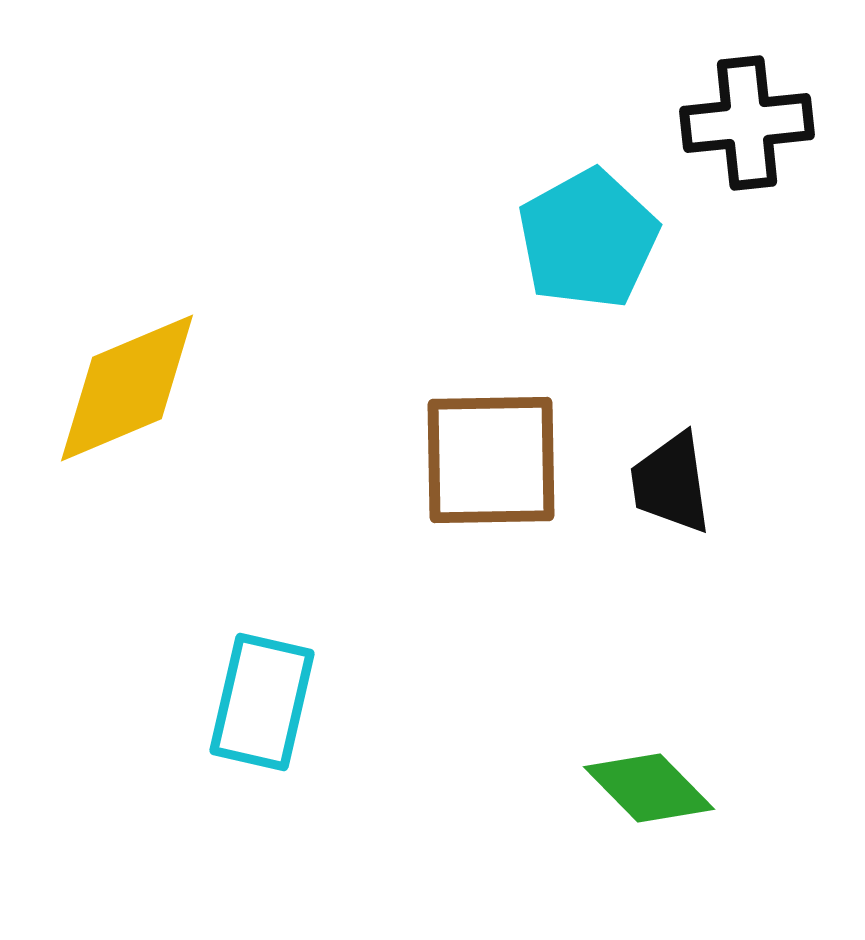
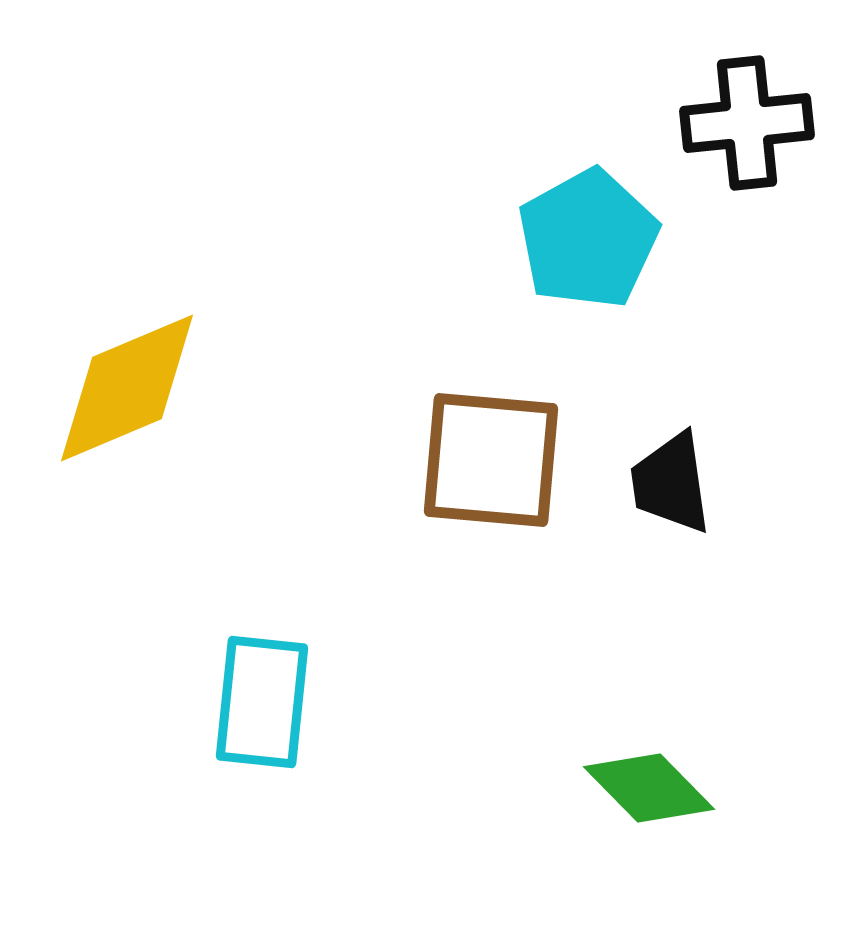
brown square: rotated 6 degrees clockwise
cyan rectangle: rotated 7 degrees counterclockwise
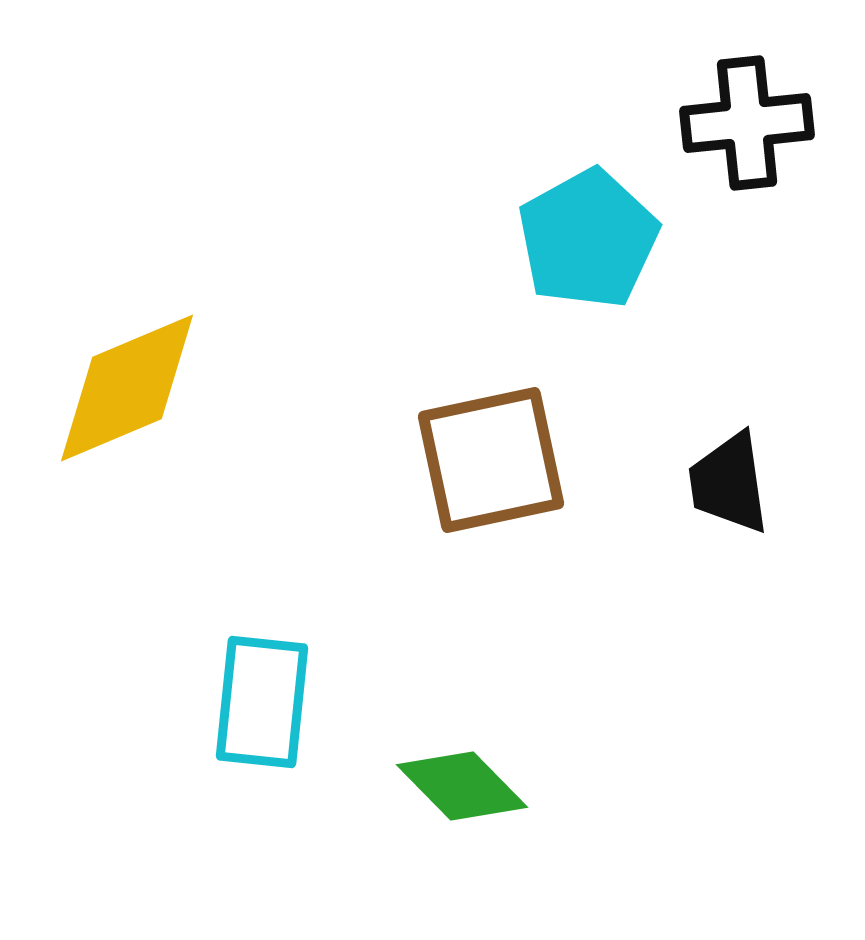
brown square: rotated 17 degrees counterclockwise
black trapezoid: moved 58 px right
green diamond: moved 187 px left, 2 px up
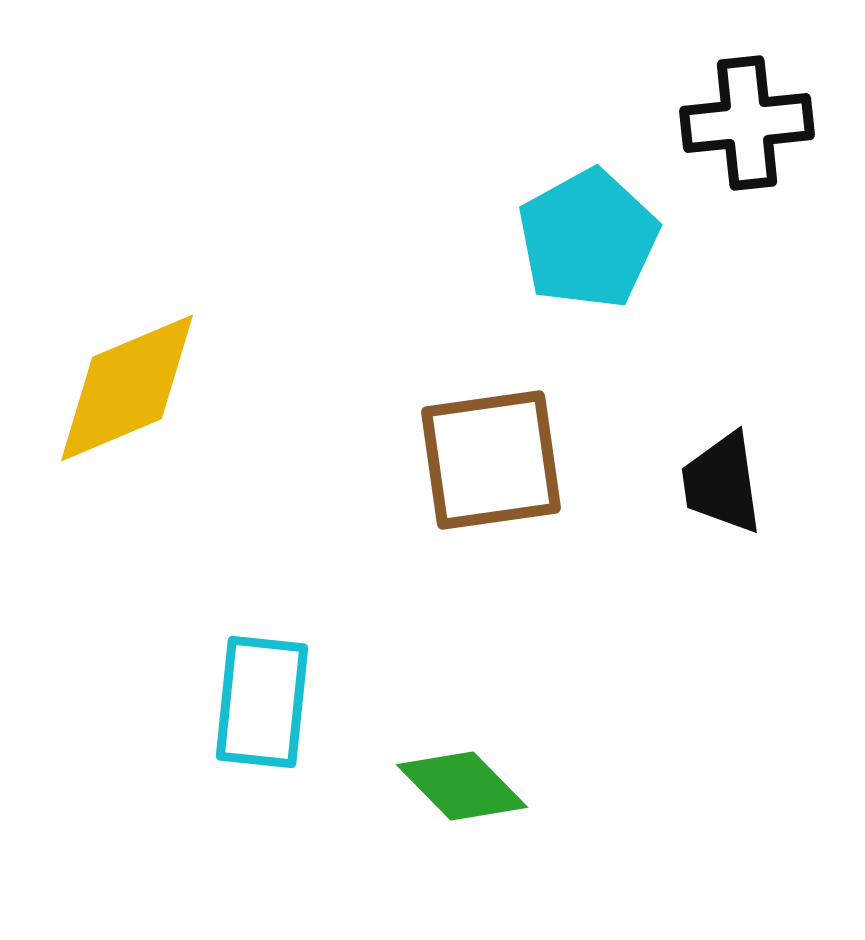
brown square: rotated 4 degrees clockwise
black trapezoid: moved 7 px left
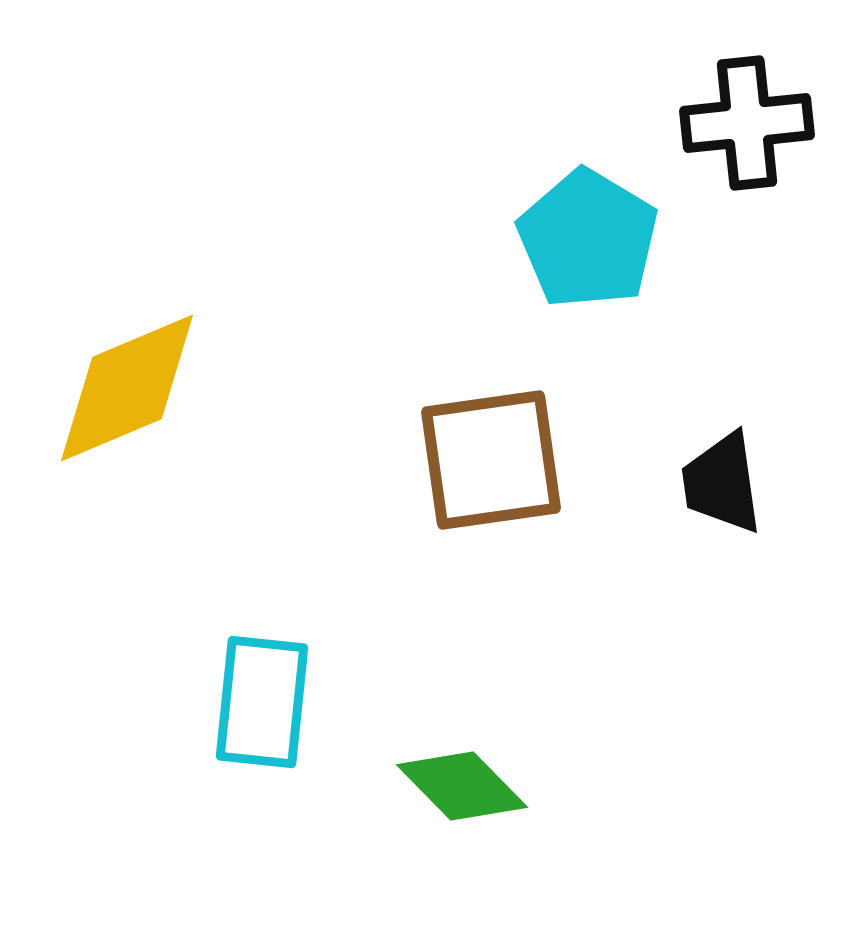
cyan pentagon: rotated 12 degrees counterclockwise
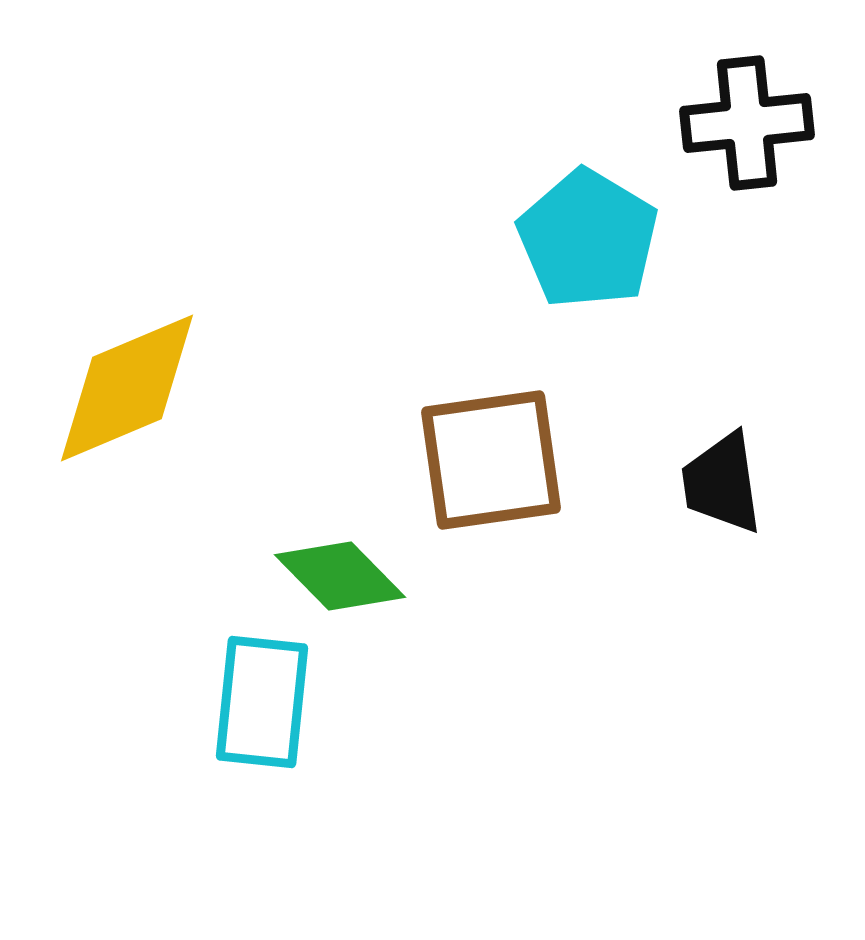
green diamond: moved 122 px left, 210 px up
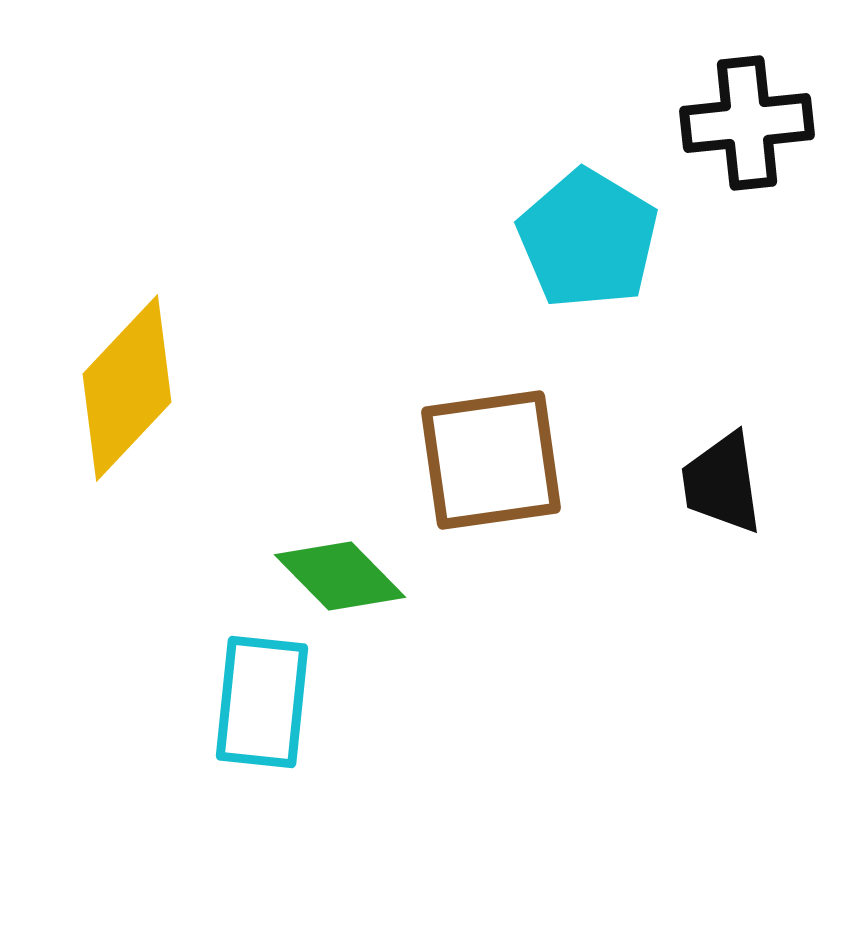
yellow diamond: rotated 24 degrees counterclockwise
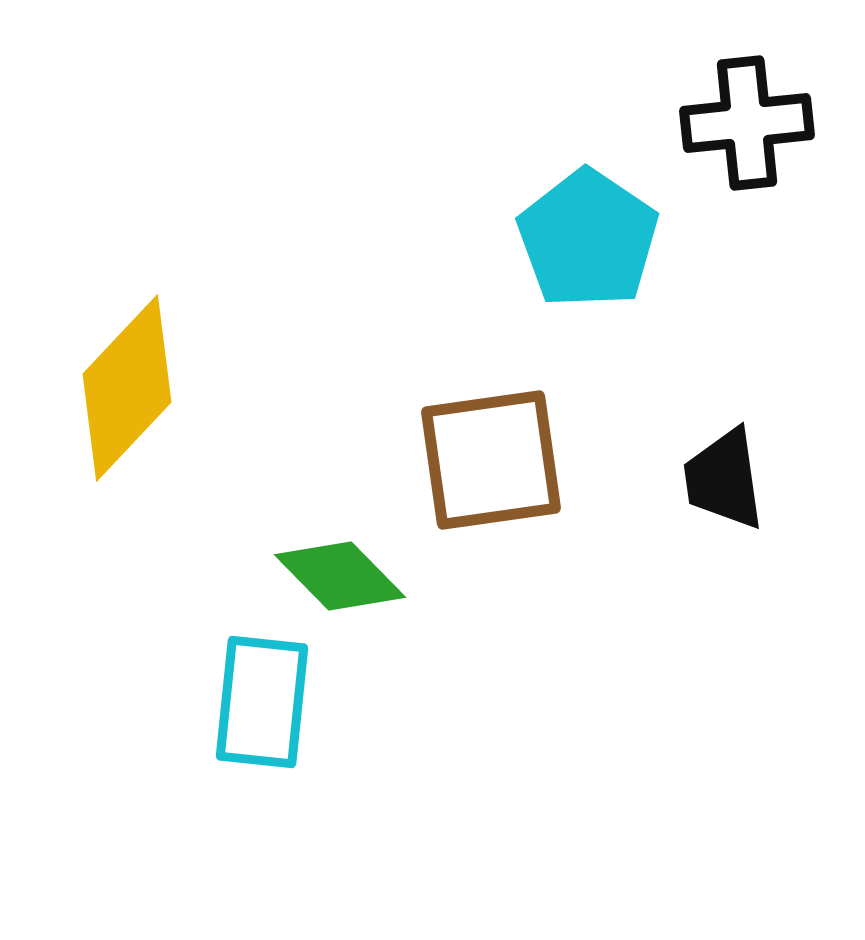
cyan pentagon: rotated 3 degrees clockwise
black trapezoid: moved 2 px right, 4 px up
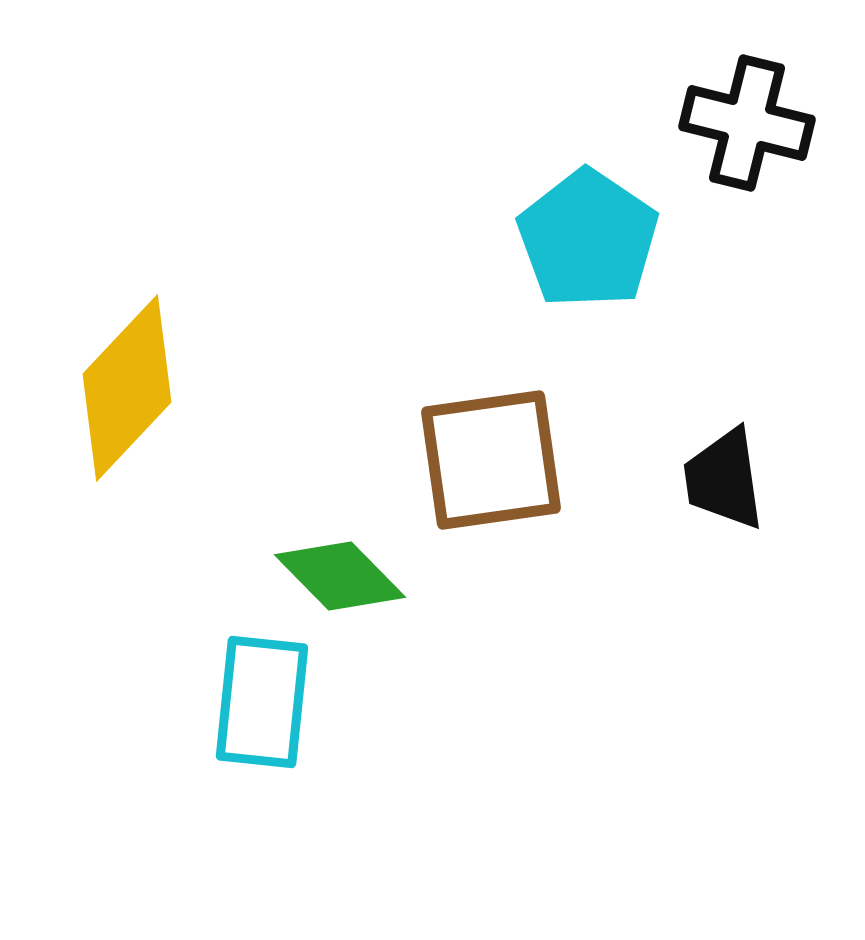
black cross: rotated 20 degrees clockwise
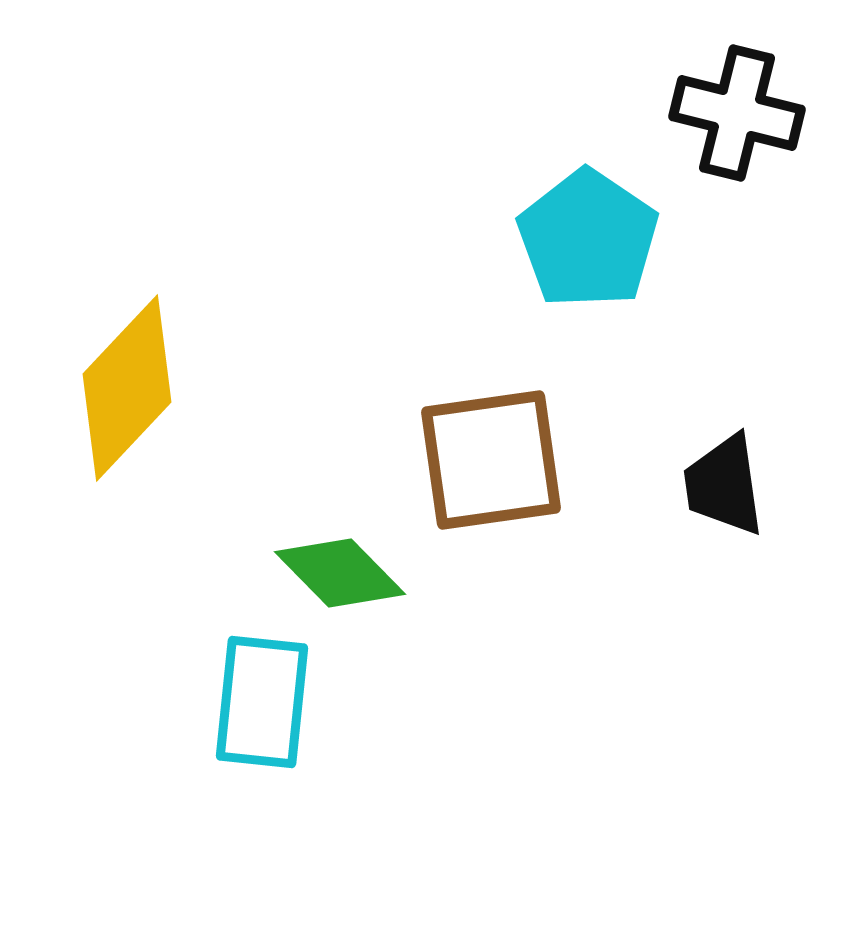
black cross: moved 10 px left, 10 px up
black trapezoid: moved 6 px down
green diamond: moved 3 px up
